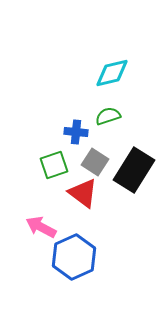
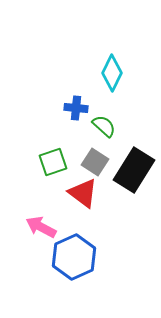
cyan diamond: rotated 51 degrees counterclockwise
green semicircle: moved 4 px left, 10 px down; rotated 60 degrees clockwise
blue cross: moved 24 px up
green square: moved 1 px left, 3 px up
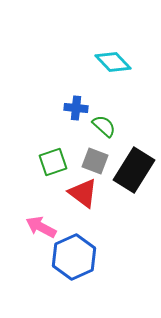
cyan diamond: moved 1 px right, 11 px up; rotated 69 degrees counterclockwise
gray square: moved 1 px up; rotated 12 degrees counterclockwise
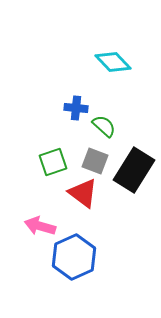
pink arrow: moved 1 px left, 1 px up; rotated 12 degrees counterclockwise
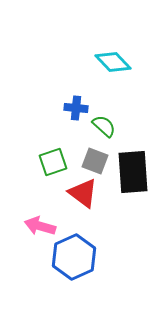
black rectangle: moved 1 px left, 2 px down; rotated 36 degrees counterclockwise
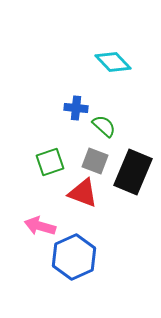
green square: moved 3 px left
black rectangle: rotated 27 degrees clockwise
red triangle: rotated 16 degrees counterclockwise
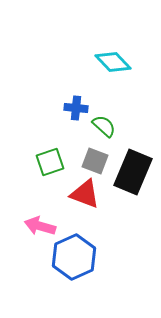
red triangle: moved 2 px right, 1 px down
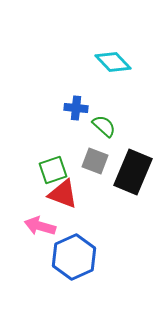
green square: moved 3 px right, 8 px down
red triangle: moved 22 px left
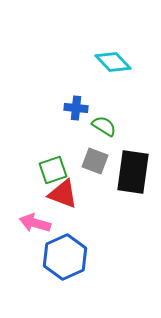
green semicircle: rotated 10 degrees counterclockwise
black rectangle: rotated 15 degrees counterclockwise
pink arrow: moved 5 px left, 3 px up
blue hexagon: moved 9 px left
